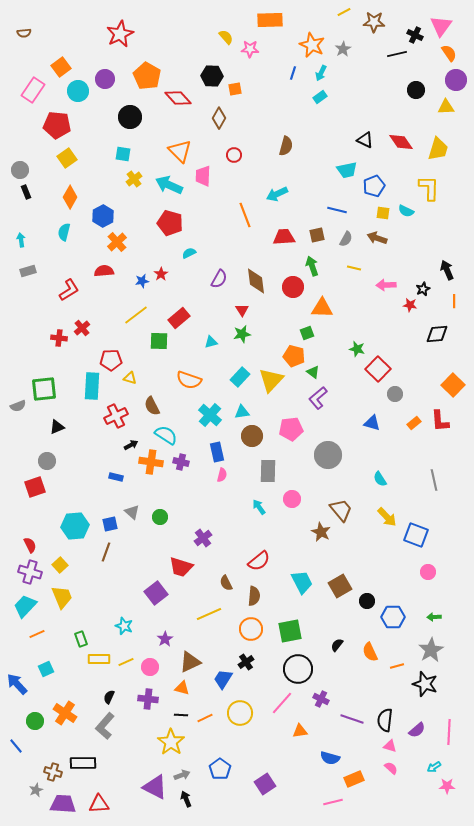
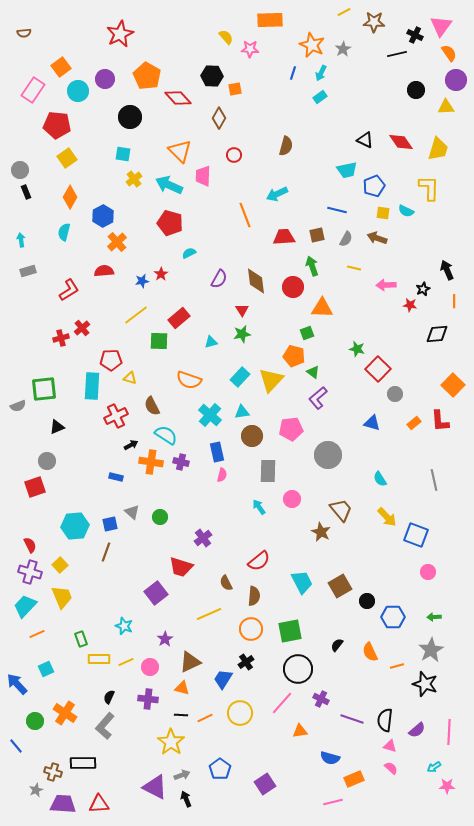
red cross at (59, 338): moved 2 px right; rotated 21 degrees counterclockwise
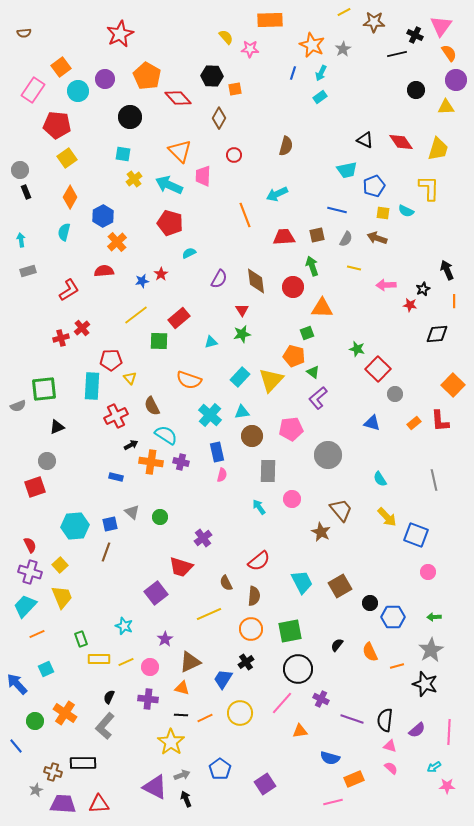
yellow triangle at (130, 378): rotated 32 degrees clockwise
black circle at (367, 601): moved 3 px right, 2 px down
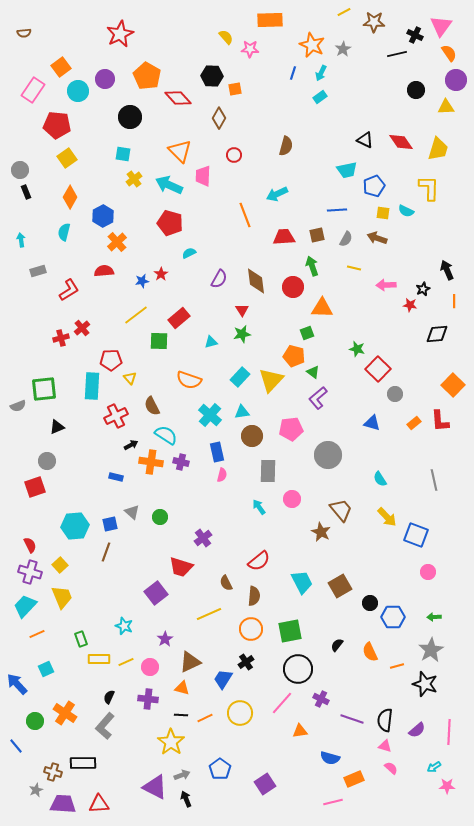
blue line at (337, 210): rotated 18 degrees counterclockwise
gray rectangle at (28, 271): moved 10 px right
pink triangle at (390, 746): moved 5 px left
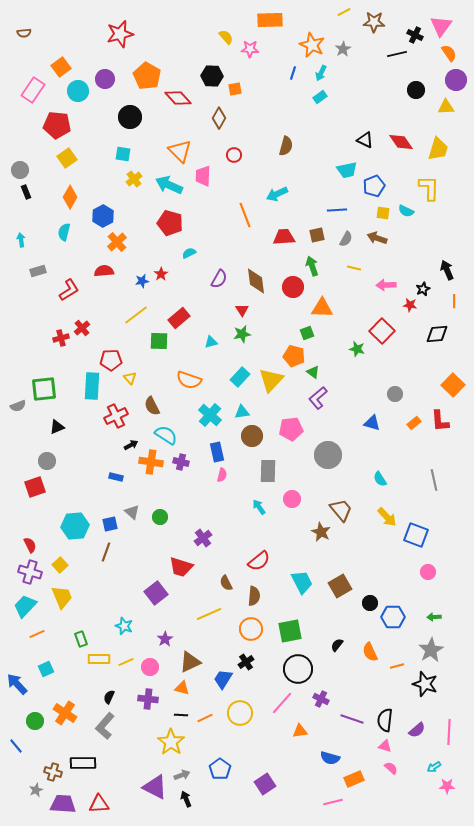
red star at (120, 34): rotated 12 degrees clockwise
red square at (378, 369): moved 4 px right, 38 px up
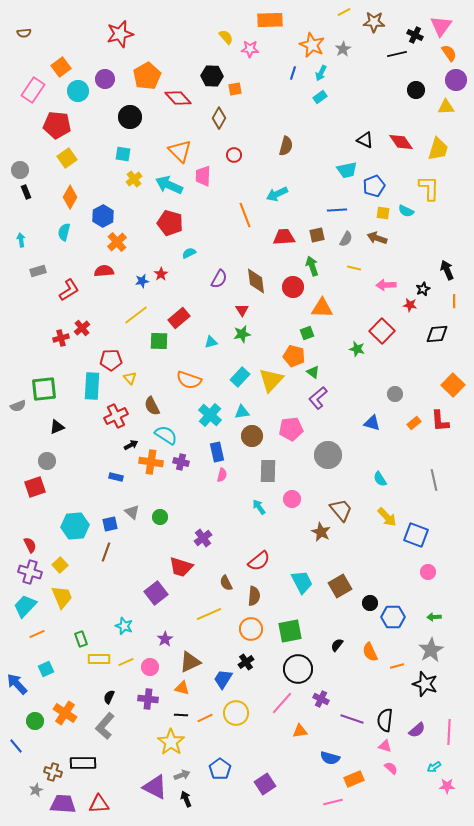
orange pentagon at (147, 76): rotated 12 degrees clockwise
yellow circle at (240, 713): moved 4 px left
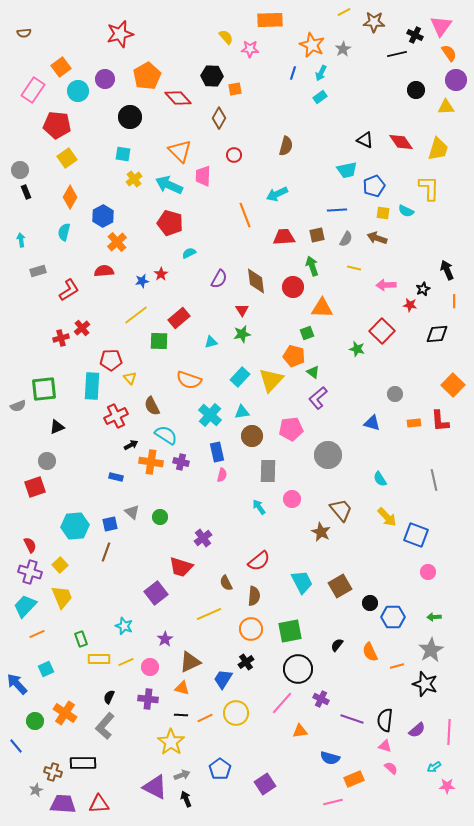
orange rectangle at (414, 423): rotated 32 degrees clockwise
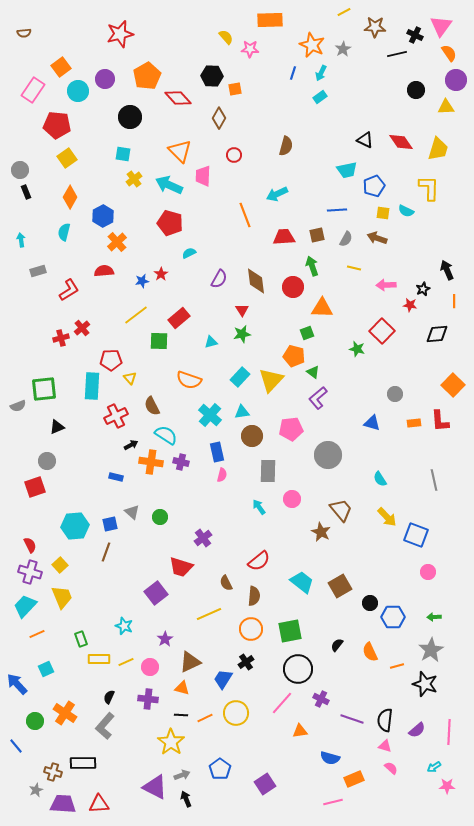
brown star at (374, 22): moved 1 px right, 5 px down
cyan trapezoid at (302, 582): rotated 25 degrees counterclockwise
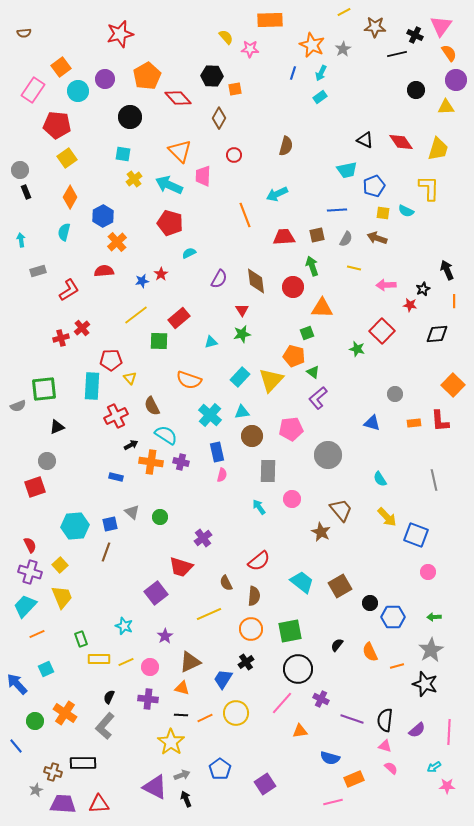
purple star at (165, 639): moved 3 px up
